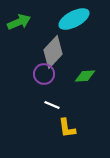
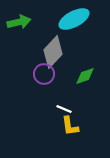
green arrow: rotated 10 degrees clockwise
green diamond: rotated 15 degrees counterclockwise
white line: moved 12 px right, 4 px down
yellow L-shape: moved 3 px right, 2 px up
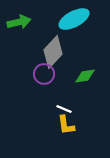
green diamond: rotated 10 degrees clockwise
yellow L-shape: moved 4 px left, 1 px up
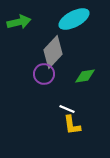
white line: moved 3 px right
yellow L-shape: moved 6 px right
